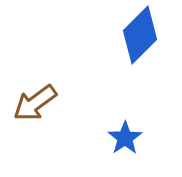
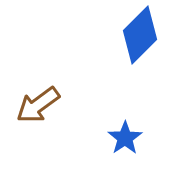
brown arrow: moved 3 px right, 2 px down
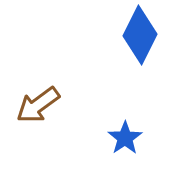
blue diamond: rotated 18 degrees counterclockwise
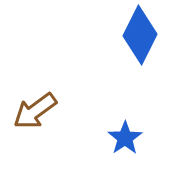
brown arrow: moved 3 px left, 6 px down
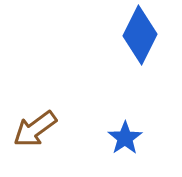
brown arrow: moved 18 px down
